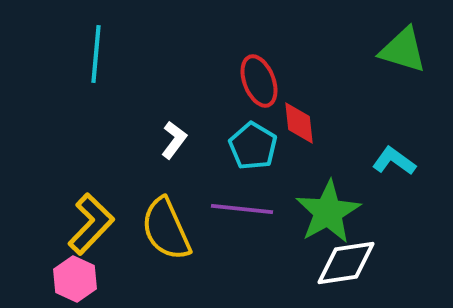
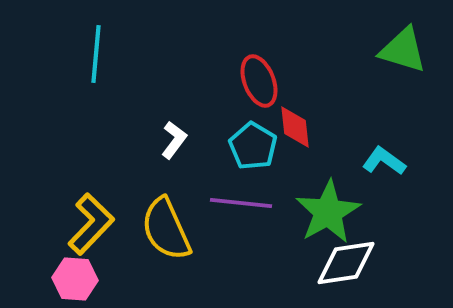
red diamond: moved 4 px left, 4 px down
cyan L-shape: moved 10 px left
purple line: moved 1 px left, 6 px up
pink hexagon: rotated 21 degrees counterclockwise
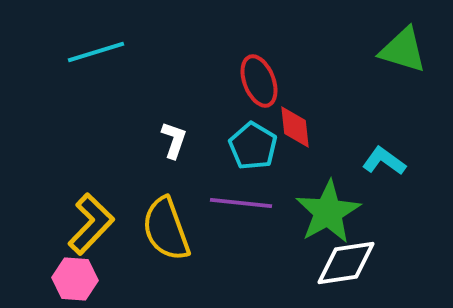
cyan line: moved 2 px up; rotated 68 degrees clockwise
white L-shape: rotated 18 degrees counterclockwise
yellow semicircle: rotated 4 degrees clockwise
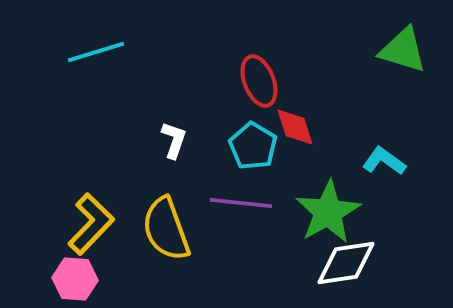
red diamond: rotated 12 degrees counterclockwise
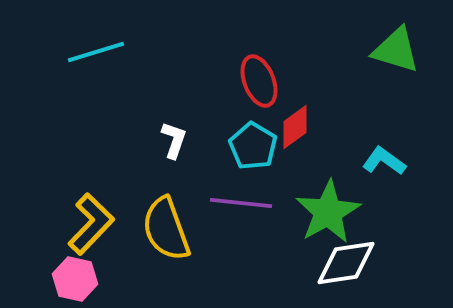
green triangle: moved 7 px left
red diamond: rotated 72 degrees clockwise
pink hexagon: rotated 9 degrees clockwise
